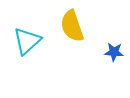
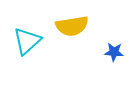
yellow semicircle: rotated 80 degrees counterclockwise
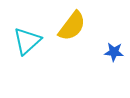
yellow semicircle: rotated 44 degrees counterclockwise
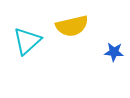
yellow semicircle: rotated 40 degrees clockwise
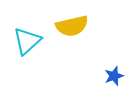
blue star: moved 24 px down; rotated 24 degrees counterclockwise
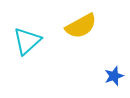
yellow semicircle: moved 9 px right; rotated 16 degrees counterclockwise
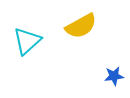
blue star: rotated 12 degrees clockwise
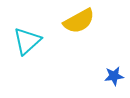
yellow semicircle: moved 2 px left, 5 px up
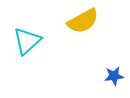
yellow semicircle: moved 4 px right
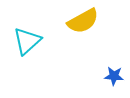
blue star: rotated 12 degrees clockwise
